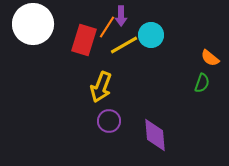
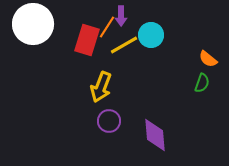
red rectangle: moved 3 px right
orange semicircle: moved 2 px left, 1 px down
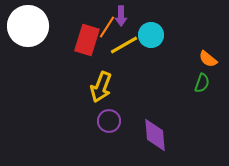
white circle: moved 5 px left, 2 px down
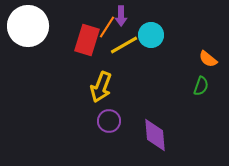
green semicircle: moved 1 px left, 3 px down
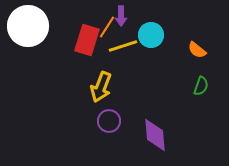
yellow line: moved 1 px left, 1 px down; rotated 12 degrees clockwise
orange semicircle: moved 11 px left, 9 px up
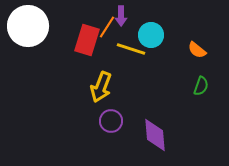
yellow line: moved 8 px right, 3 px down; rotated 36 degrees clockwise
purple circle: moved 2 px right
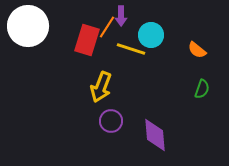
green semicircle: moved 1 px right, 3 px down
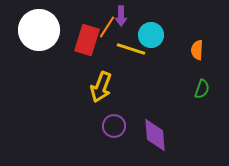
white circle: moved 11 px right, 4 px down
orange semicircle: rotated 54 degrees clockwise
purple circle: moved 3 px right, 5 px down
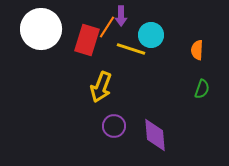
white circle: moved 2 px right, 1 px up
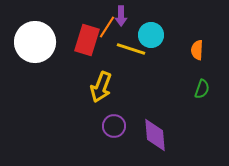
white circle: moved 6 px left, 13 px down
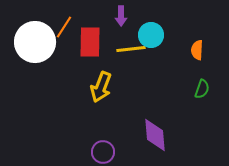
orange line: moved 43 px left
red rectangle: moved 3 px right, 2 px down; rotated 16 degrees counterclockwise
yellow line: rotated 24 degrees counterclockwise
purple circle: moved 11 px left, 26 px down
